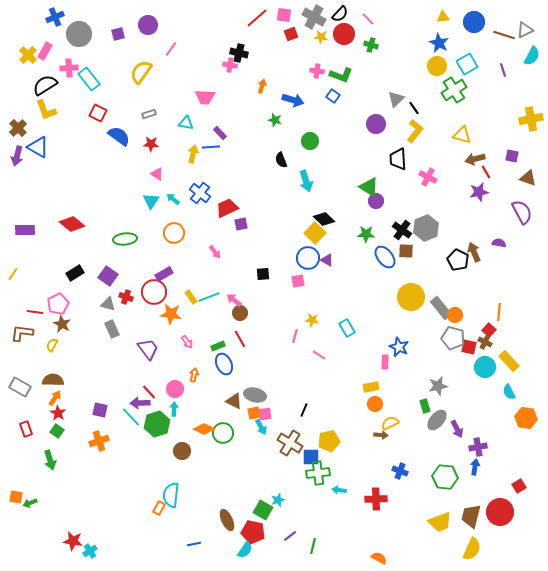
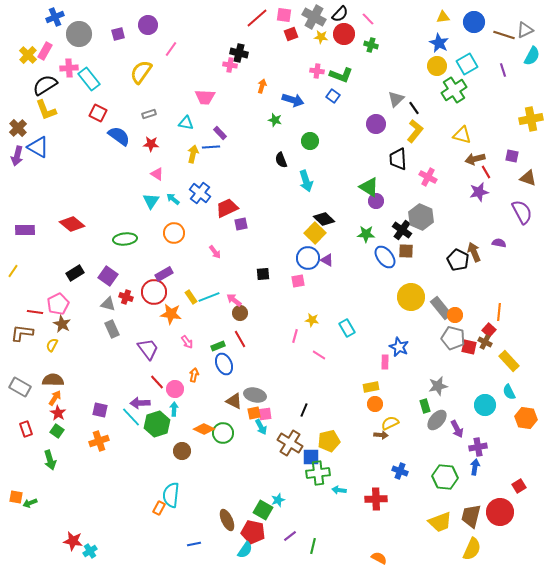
gray hexagon at (426, 228): moved 5 px left, 11 px up; rotated 15 degrees counterclockwise
yellow line at (13, 274): moved 3 px up
cyan circle at (485, 367): moved 38 px down
red line at (149, 392): moved 8 px right, 10 px up
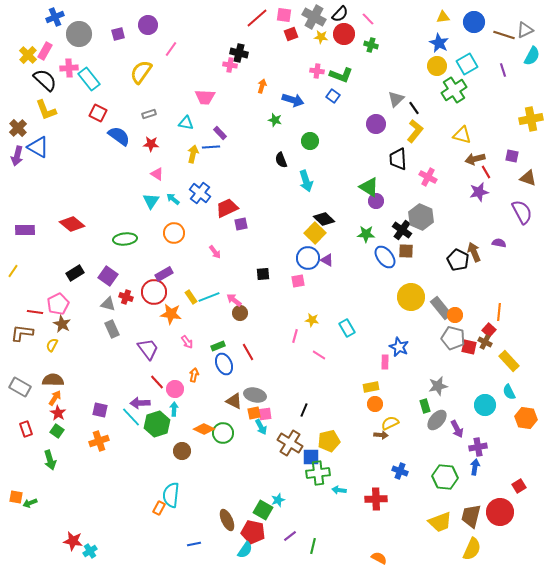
black semicircle at (45, 85): moved 5 px up; rotated 75 degrees clockwise
red line at (240, 339): moved 8 px right, 13 px down
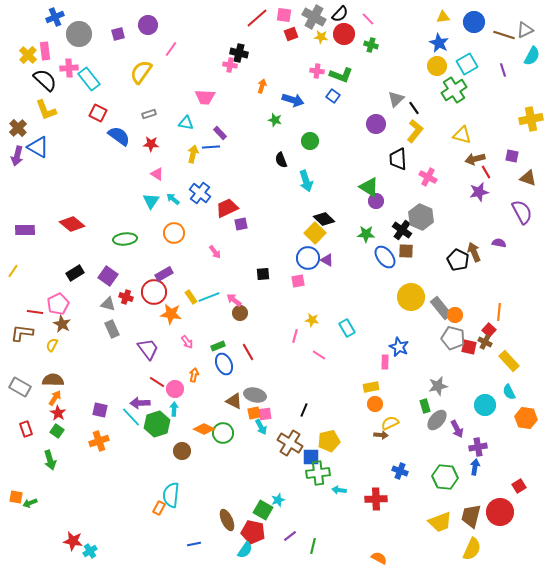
pink rectangle at (45, 51): rotated 36 degrees counterclockwise
red line at (157, 382): rotated 14 degrees counterclockwise
